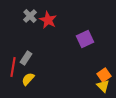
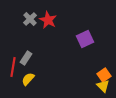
gray cross: moved 3 px down
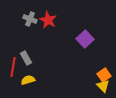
gray cross: rotated 24 degrees counterclockwise
purple square: rotated 18 degrees counterclockwise
gray rectangle: rotated 64 degrees counterclockwise
yellow semicircle: moved 1 px down; rotated 32 degrees clockwise
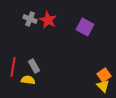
purple square: moved 12 px up; rotated 18 degrees counterclockwise
gray rectangle: moved 8 px right, 8 px down
yellow semicircle: rotated 24 degrees clockwise
